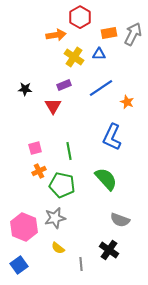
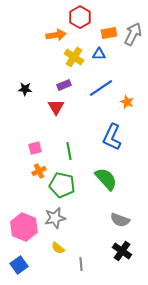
red triangle: moved 3 px right, 1 px down
black cross: moved 13 px right, 1 px down
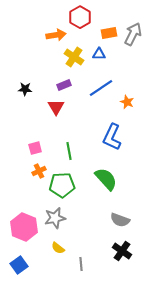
green pentagon: rotated 15 degrees counterclockwise
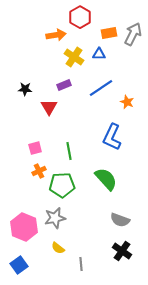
red triangle: moved 7 px left
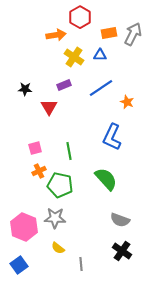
blue triangle: moved 1 px right, 1 px down
green pentagon: moved 2 px left; rotated 15 degrees clockwise
gray star: rotated 15 degrees clockwise
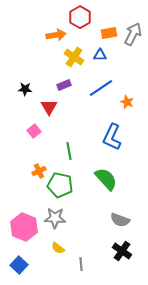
pink square: moved 1 px left, 17 px up; rotated 24 degrees counterclockwise
blue square: rotated 12 degrees counterclockwise
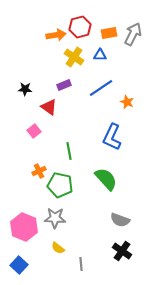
red hexagon: moved 10 px down; rotated 15 degrees clockwise
red triangle: rotated 24 degrees counterclockwise
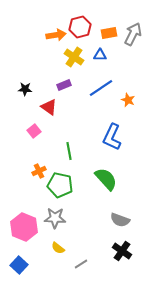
orange star: moved 1 px right, 2 px up
gray line: rotated 64 degrees clockwise
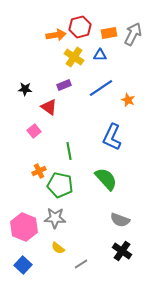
blue square: moved 4 px right
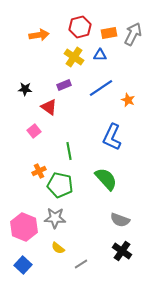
orange arrow: moved 17 px left
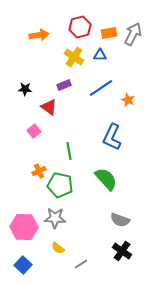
pink hexagon: rotated 20 degrees counterclockwise
